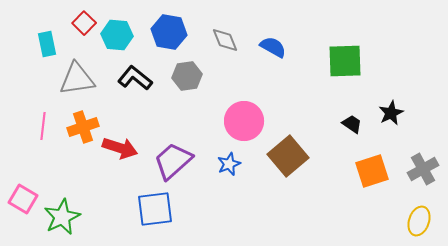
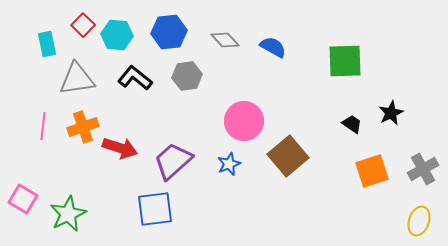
red square: moved 1 px left, 2 px down
blue hexagon: rotated 16 degrees counterclockwise
gray diamond: rotated 20 degrees counterclockwise
green star: moved 6 px right, 3 px up
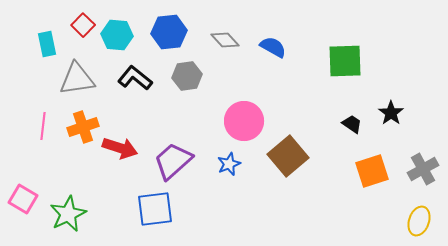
black star: rotated 10 degrees counterclockwise
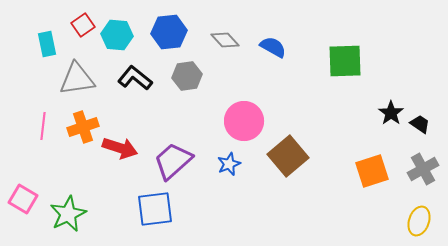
red square: rotated 10 degrees clockwise
black trapezoid: moved 68 px right
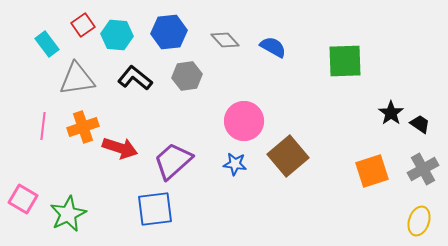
cyan rectangle: rotated 25 degrees counterclockwise
blue star: moved 6 px right; rotated 30 degrees clockwise
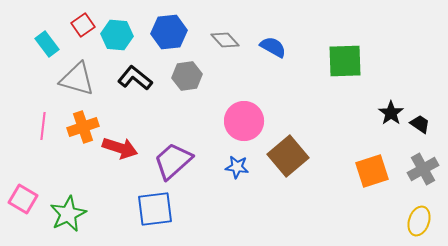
gray triangle: rotated 24 degrees clockwise
blue star: moved 2 px right, 3 px down
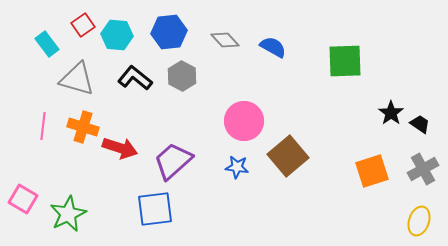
gray hexagon: moved 5 px left; rotated 24 degrees counterclockwise
orange cross: rotated 36 degrees clockwise
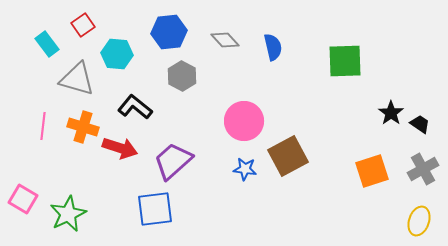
cyan hexagon: moved 19 px down
blue semicircle: rotated 48 degrees clockwise
black L-shape: moved 29 px down
brown square: rotated 12 degrees clockwise
blue star: moved 8 px right, 2 px down
